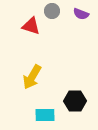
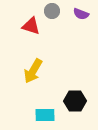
yellow arrow: moved 1 px right, 6 px up
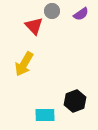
purple semicircle: rotated 56 degrees counterclockwise
red triangle: moved 3 px right; rotated 30 degrees clockwise
yellow arrow: moved 9 px left, 7 px up
black hexagon: rotated 20 degrees counterclockwise
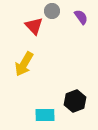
purple semicircle: moved 3 px down; rotated 91 degrees counterclockwise
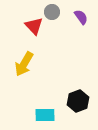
gray circle: moved 1 px down
black hexagon: moved 3 px right
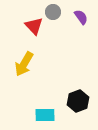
gray circle: moved 1 px right
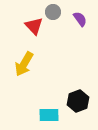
purple semicircle: moved 1 px left, 2 px down
cyan rectangle: moved 4 px right
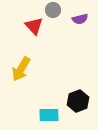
gray circle: moved 2 px up
purple semicircle: rotated 112 degrees clockwise
yellow arrow: moved 3 px left, 5 px down
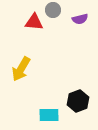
red triangle: moved 4 px up; rotated 42 degrees counterclockwise
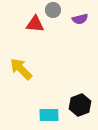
red triangle: moved 1 px right, 2 px down
yellow arrow: rotated 105 degrees clockwise
black hexagon: moved 2 px right, 4 px down
